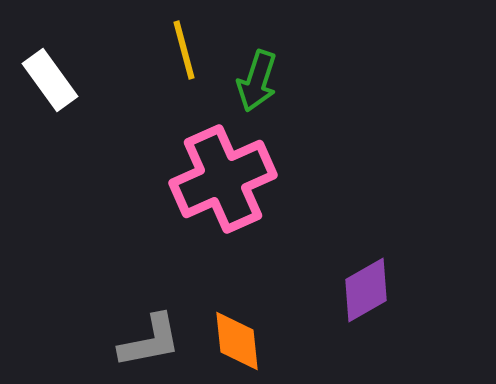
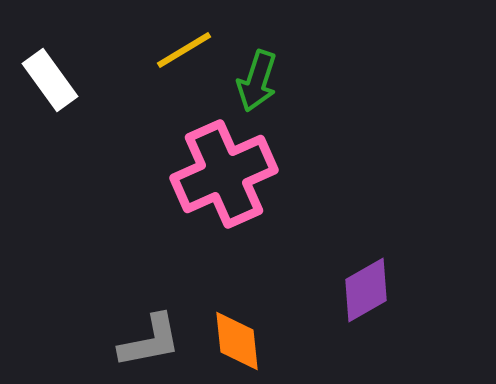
yellow line: rotated 74 degrees clockwise
pink cross: moved 1 px right, 5 px up
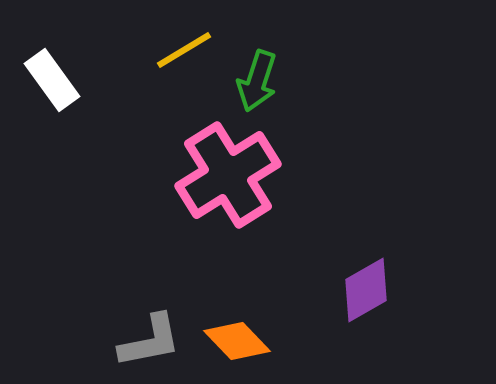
white rectangle: moved 2 px right
pink cross: moved 4 px right, 1 px down; rotated 8 degrees counterclockwise
orange diamond: rotated 38 degrees counterclockwise
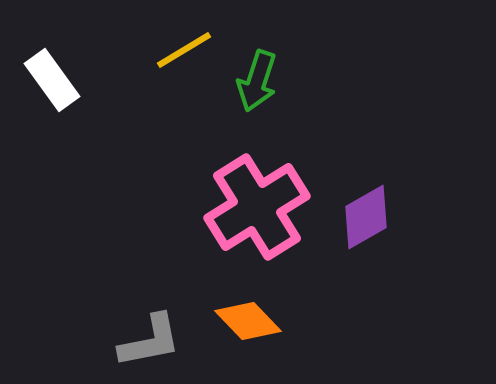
pink cross: moved 29 px right, 32 px down
purple diamond: moved 73 px up
orange diamond: moved 11 px right, 20 px up
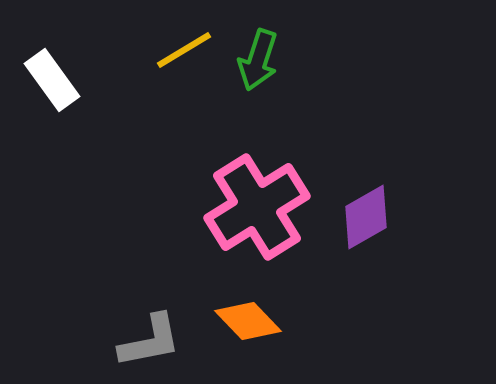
green arrow: moved 1 px right, 21 px up
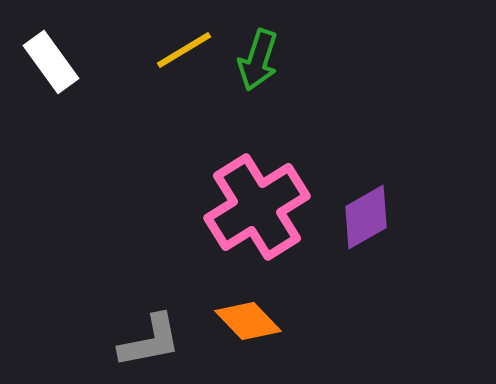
white rectangle: moved 1 px left, 18 px up
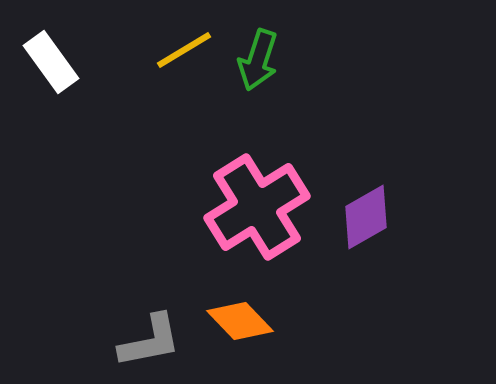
orange diamond: moved 8 px left
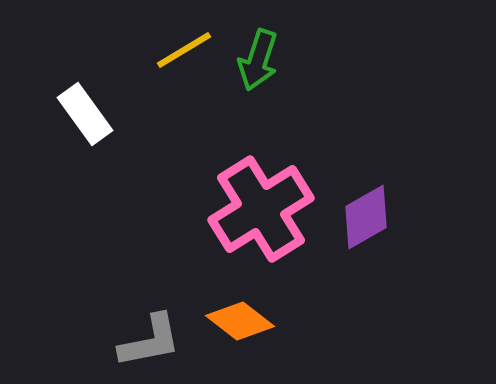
white rectangle: moved 34 px right, 52 px down
pink cross: moved 4 px right, 2 px down
orange diamond: rotated 8 degrees counterclockwise
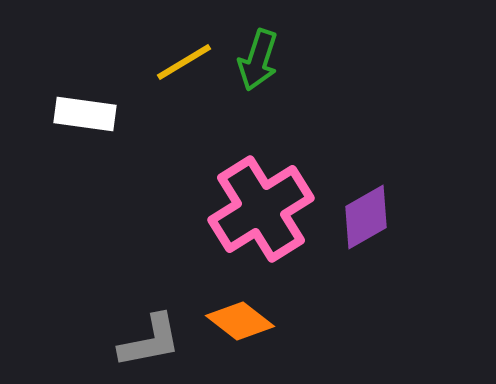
yellow line: moved 12 px down
white rectangle: rotated 46 degrees counterclockwise
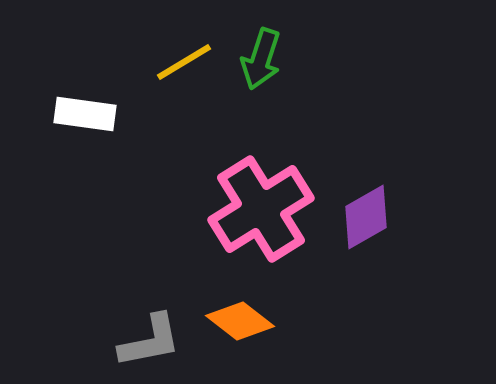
green arrow: moved 3 px right, 1 px up
